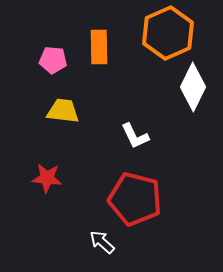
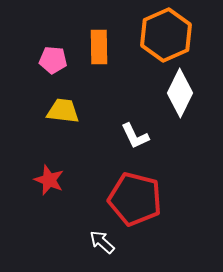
orange hexagon: moved 2 px left, 2 px down
white diamond: moved 13 px left, 6 px down
red star: moved 2 px right, 2 px down; rotated 16 degrees clockwise
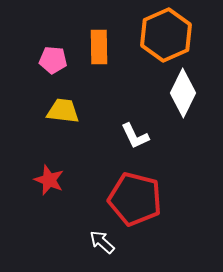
white diamond: moved 3 px right
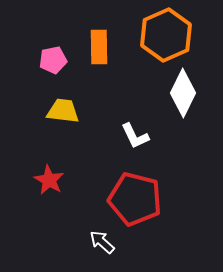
pink pentagon: rotated 16 degrees counterclockwise
red star: rotated 8 degrees clockwise
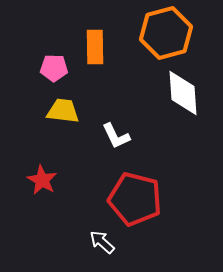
orange hexagon: moved 2 px up; rotated 9 degrees clockwise
orange rectangle: moved 4 px left
pink pentagon: moved 1 px right, 8 px down; rotated 12 degrees clockwise
white diamond: rotated 30 degrees counterclockwise
white L-shape: moved 19 px left
red star: moved 7 px left
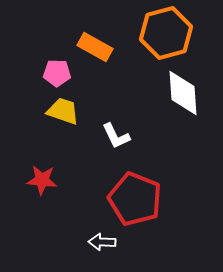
orange rectangle: rotated 60 degrees counterclockwise
pink pentagon: moved 3 px right, 5 px down
yellow trapezoid: rotated 12 degrees clockwise
red star: rotated 24 degrees counterclockwise
red pentagon: rotated 8 degrees clockwise
white arrow: rotated 40 degrees counterclockwise
